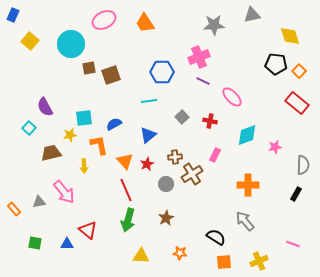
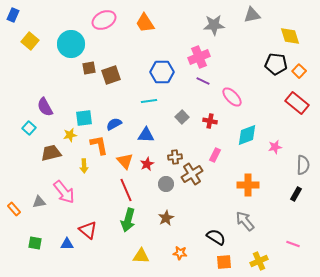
blue triangle at (148, 135): moved 2 px left; rotated 42 degrees clockwise
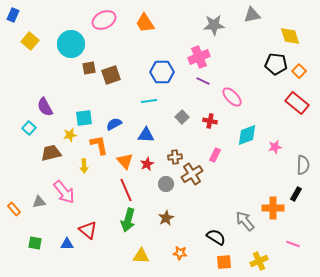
orange cross at (248, 185): moved 25 px right, 23 px down
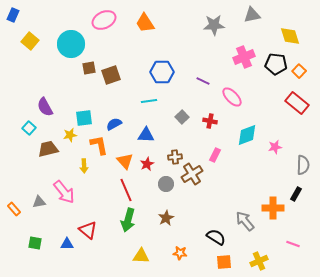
pink cross at (199, 57): moved 45 px right
brown trapezoid at (51, 153): moved 3 px left, 4 px up
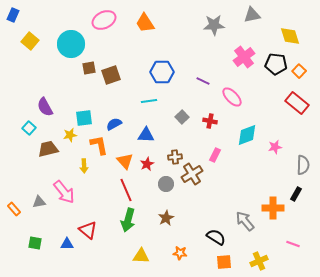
pink cross at (244, 57): rotated 15 degrees counterclockwise
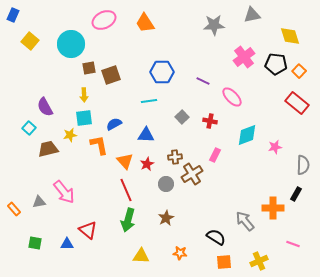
yellow arrow at (84, 166): moved 71 px up
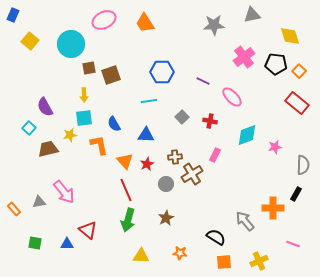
blue semicircle at (114, 124): rotated 91 degrees counterclockwise
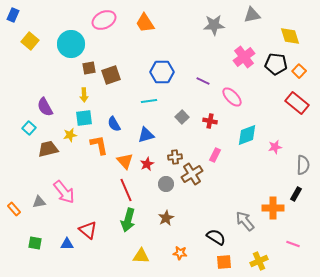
blue triangle at (146, 135): rotated 18 degrees counterclockwise
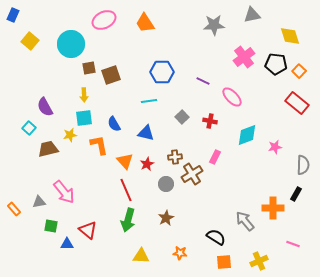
blue triangle at (146, 135): moved 2 px up; rotated 30 degrees clockwise
pink rectangle at (215, 155): moved 2 px down
green square at (35, 243): moved 16 px right, 17 px up
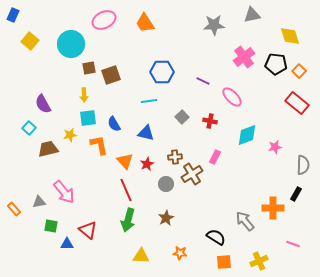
purple semicircle at (45, 107): moved 2 px left, 3 px up
cyan square at (84, 118): moved 4 px right
